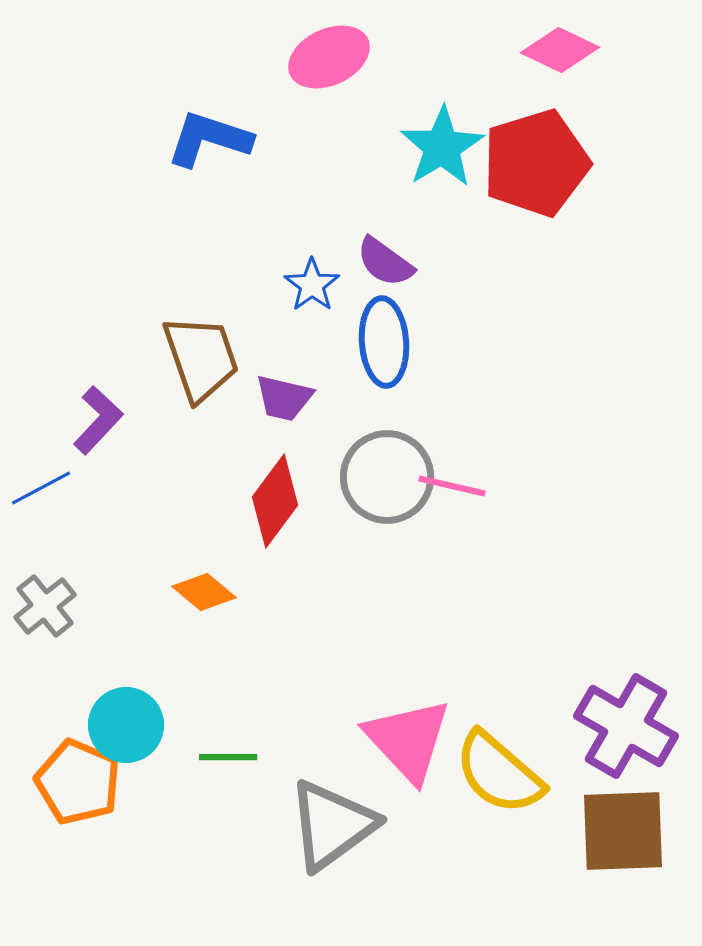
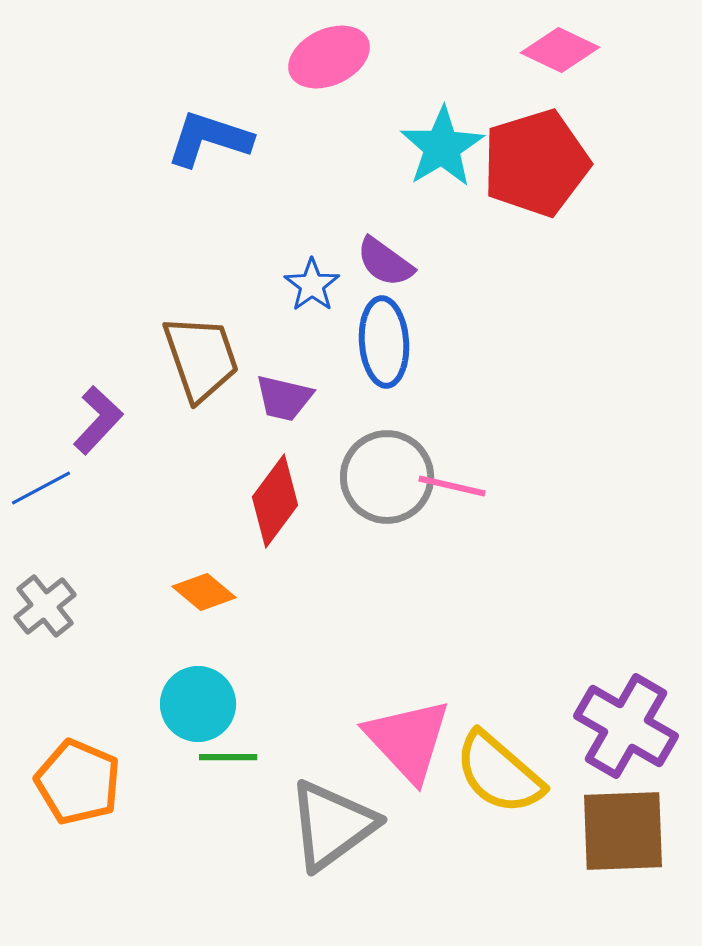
cyan circle: moved 72 px right, 21 px up
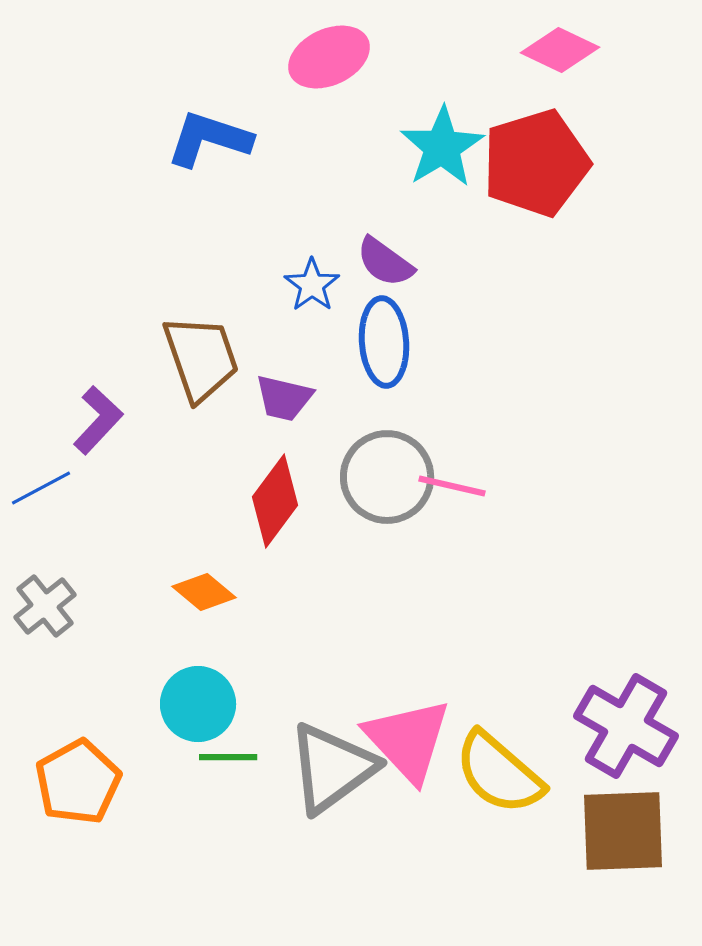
orange pentagon: rotated 20 degrees clockwise
gray triangle: moved 57 px up
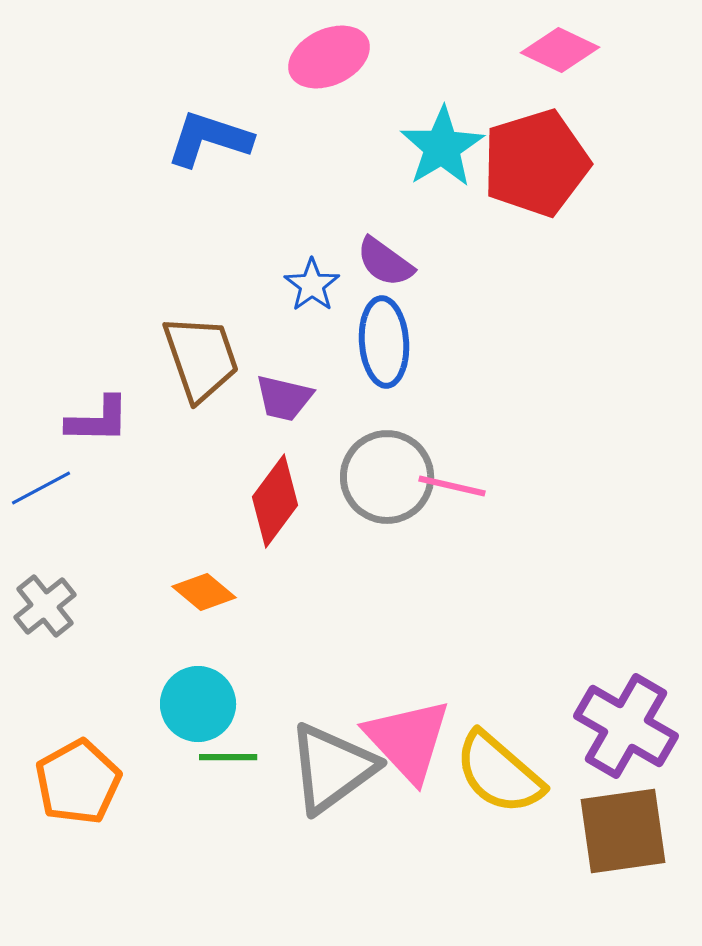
purple L-shape: rotated 48 degrees clockwise
brown square: rotated 6 degrees counterclockwise
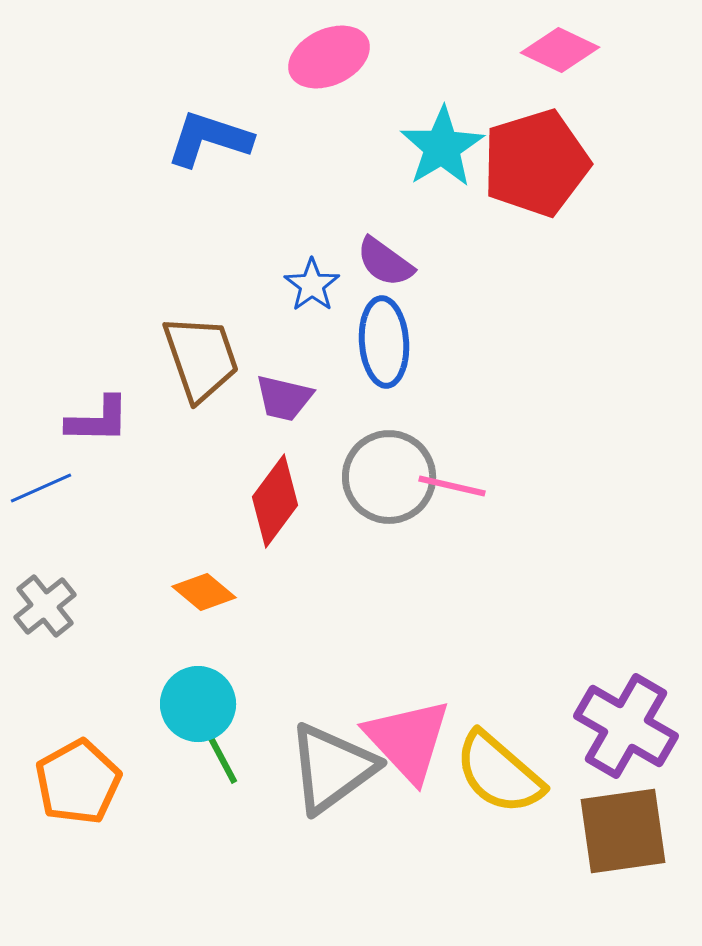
gray circle: moved 2 px right
blue line: rotated 4 degrees clockwise
green line: moved 7 px left; rotated 62 degrees clockwise
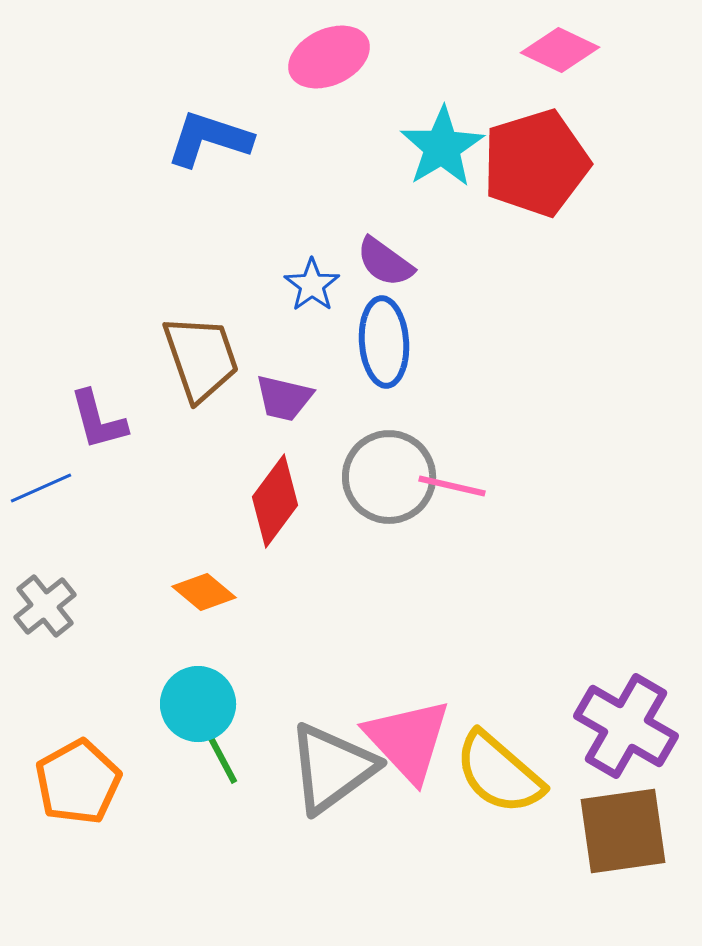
purple L-shape: rotated 74 degrees clockwise
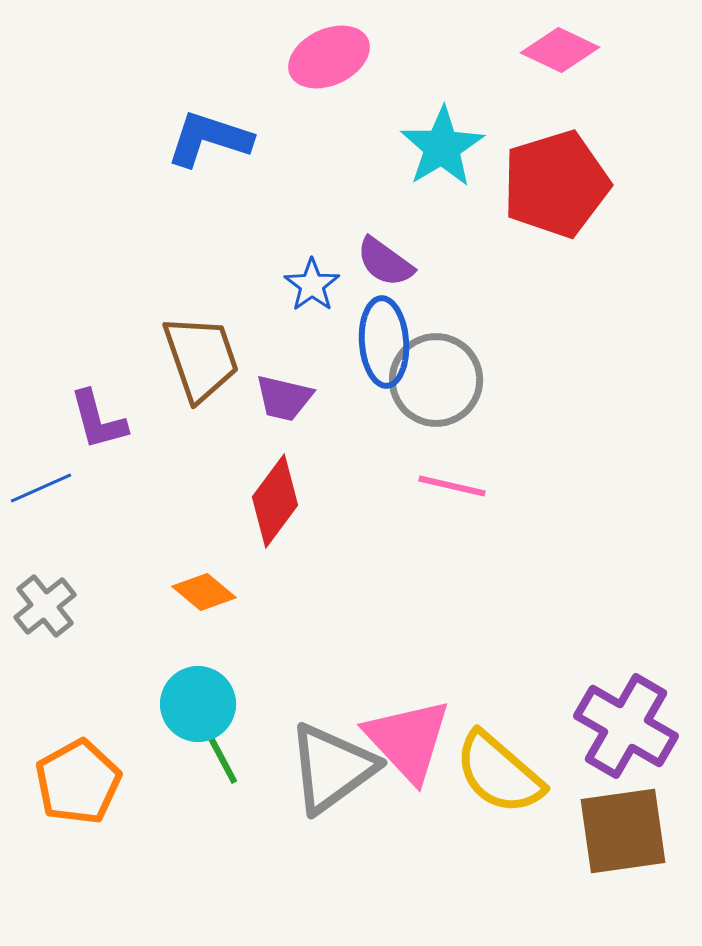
red pentagon: moved 20 px right, 21 px down
gray circle: moved 47 px right, 97 px up
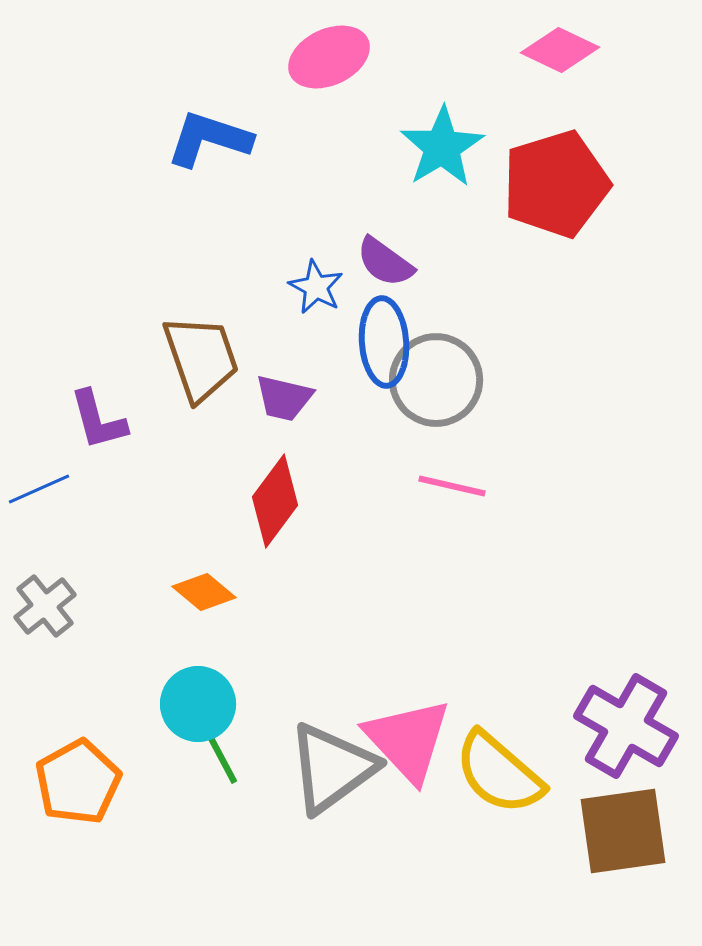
blue star: moved 4 px right, 2 px down; rotated 8 degrees counterclockwise
blue line: moved 2 px left, 1 px down
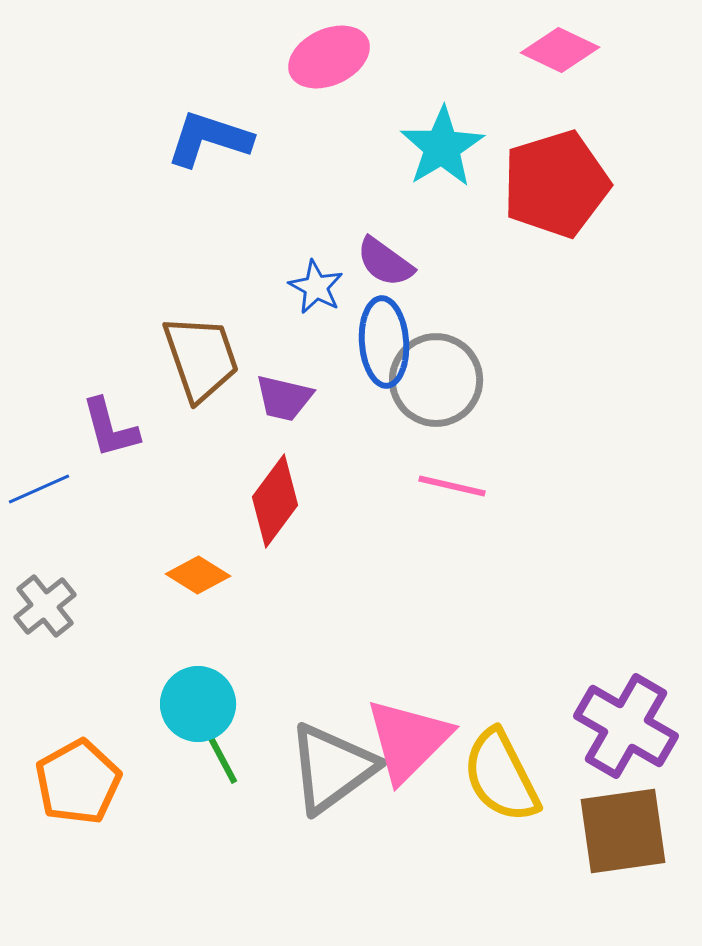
purple L-shape: moved 12 px right, 8 px down
orange diamond: moved 6 px left, 17 px up; rotated 8 degrees counterclockwise
pink triangle: rotated 28 degrees clockwise
yellow semicircle: moved 2 px right, 3 px down; rotated 22 degrees clockwise
